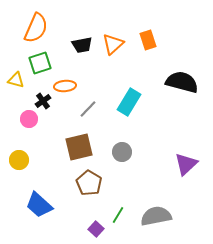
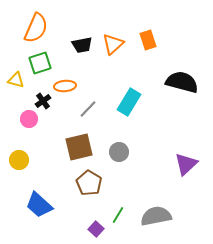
gray circle: moved 3 px left
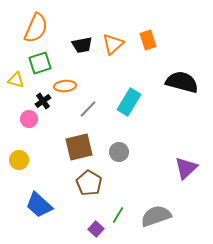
purple triangle: moved 4 px down
gray semicircle: rotated 8 degrees counterclockwise
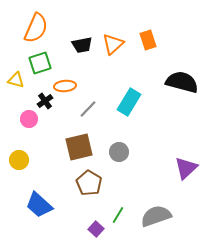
black cross: moved 2 px right
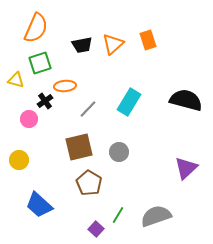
black semicircle: moved 4 px right, 18 px down
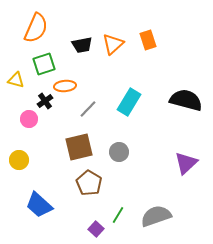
green square: moved 4 px right, 1 px down
purple triangle: moved 5 px up
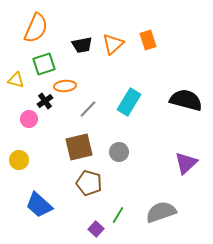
brown pentagon: rotated 15 degrees counterclockwise
gray semicircle: moved 5 px right, 4 px up
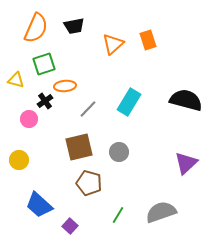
black trapezoid: moved 8 px left, 19 px up
purple square: moved 26 px left, 3 px up
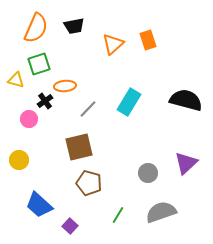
green square: moved 5 px left
gray circle: moved 29 px right, 21 px down
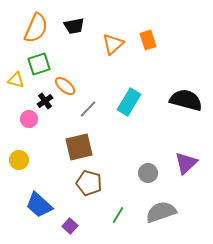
orange ellipse: rotated 45 degrees clockwise
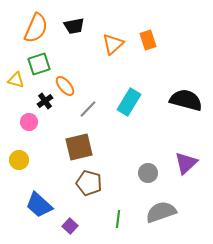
orange ellipse: rotated 10 degrees clockwise
pink circle: moved 3 px down
green line: moved 4 px down; rotated 24 degrees counterclockwise
